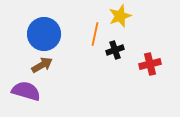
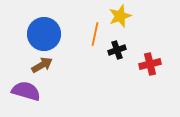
black cross: moved 2 px right
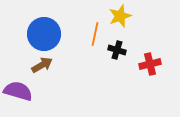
black cross: rotated 36 degrees clockwise
purple semicircle: moved 8 px left
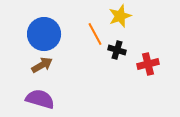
orange line: rotated 40 degrees counterclockwise
red cross: moved 2 px left
purple semicircle: moved 22 px right, 8 px down
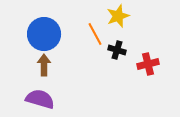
yellow star: moved 2 px left
brown arrow: moved 2 px right; rotated 60 degrees counterclockwise
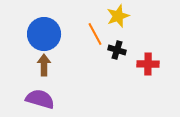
red cross: rotated 15 degrees clockwise
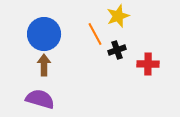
black cross: rotated 36 degrees counterclockwise
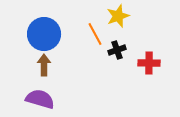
red cross: moved 1 px right, 1 px up
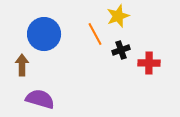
black cross: moved 4 px right
brown arrow: moved 22 px left
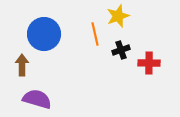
orange line: rotated 15 degrees clockwise
purple semicircle: moved 3 px left
